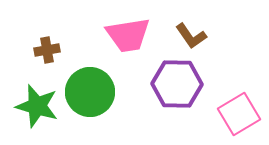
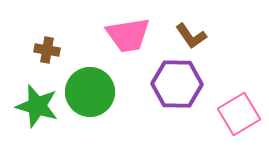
brown cross: rotated 20 degrees clockwise
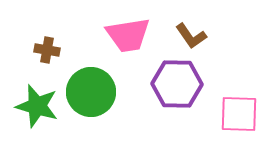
green circle: moved 1 px right
pink square: rotated 33 degrees clockwise
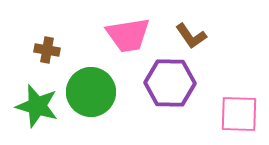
purple hexagon: moved 7 px left, 1 px up
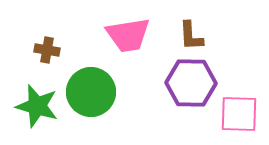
brown L-shape: rotated 32 degrees clockwise
purple hexagon: moved 21 px right
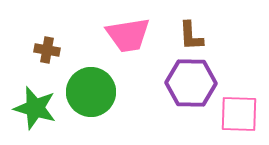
green star: moved 2 px left, 2 px down
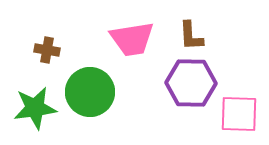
pink trapezoid: moved 4 px right, 4 px down
green circle: moved 1 px left
green star: rotated 24 degrees counterclockwise
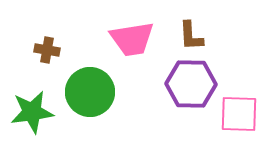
purple hexagon: moved 1 px down
green star: moved 3 px left, 4 px down
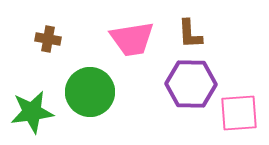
brown L-shape: moved 1 px left, 2 px up
brown cross: moved 1 px right, 11 px up
pink square: moved 1 px up; rotated 6 degrees counterclockwise
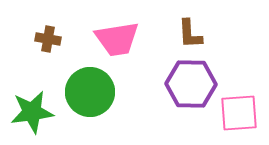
pink trapezoid: moved 15 px left
